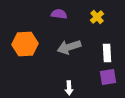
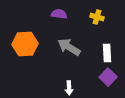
yellow cross: rotated 32 degrees counterclockwise
gray arrow: rotated 50 degrees clockwise
purple square: rotated 36 degrees counterclockwise
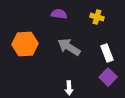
white rectangle: rotated 18 degrees counterclockwise
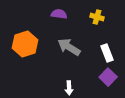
orange hexagon: rotated 15 degrees counterclockwise
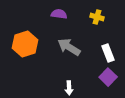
white rectangle: moved 1 px right
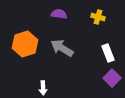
yellow cross: moved 1 px right
gray arrow: moved 7 px left, 1 px down
purple square: moved 4 px right, 1 px down
white arrow: moved 26 px left
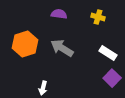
white rectangle: rotated 36 degrees counterclockwise
white arrow: rotated 16 degrees clockwise
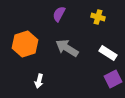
purple semicircle: rotated 70 degrees counterclockwise
gray arrow: moved 5 px right
purple square: moved 1 px right, 1 px down; rotated 18 degrees clockwise
white arrow: moved 4 px left, 7 px up
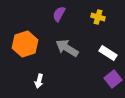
purple square: rotated 12 degrees counterclockwise
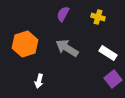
purple semicircle: moved 4 px right
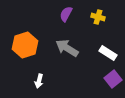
purple semicircle: moved 3 px right
orange hexagon: moved 1 px down
